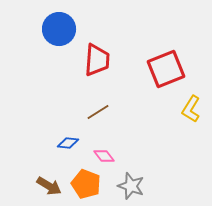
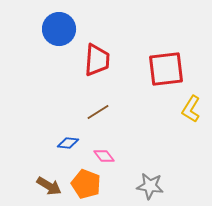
red square: rotated 15 degrees clockwise
gray star: moved 19 px right; rotated 12 degrees counterclockwise
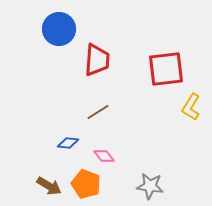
yellow L-shape: moved 2 px up
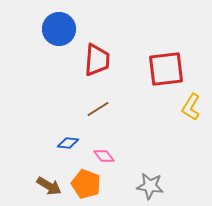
brown line: moved 3 px up
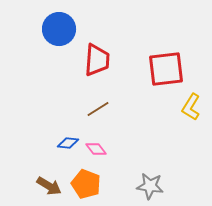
pink diamond: moved 8 px left, 7 px up
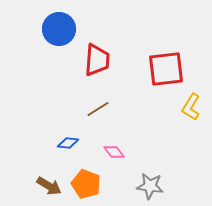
pink diamond: moved 18 px right, 3 px down
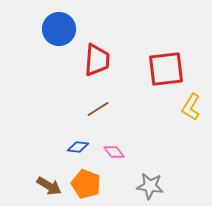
blue diamond: moved 10 px right, 4 px down
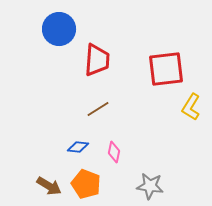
pink diamond: rotated 50 degrees clockwise
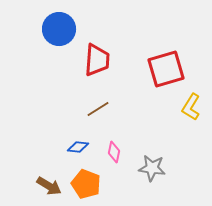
red square: rotated 9 degrees counterclockwise
gray star: moved 2 px right, 18 px up
